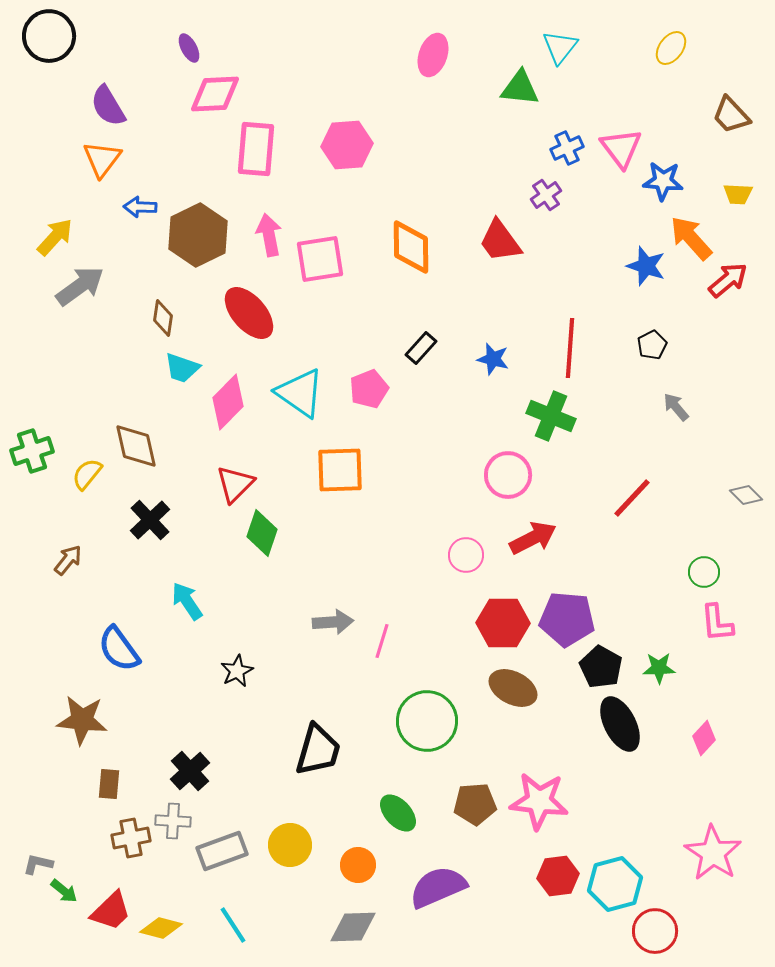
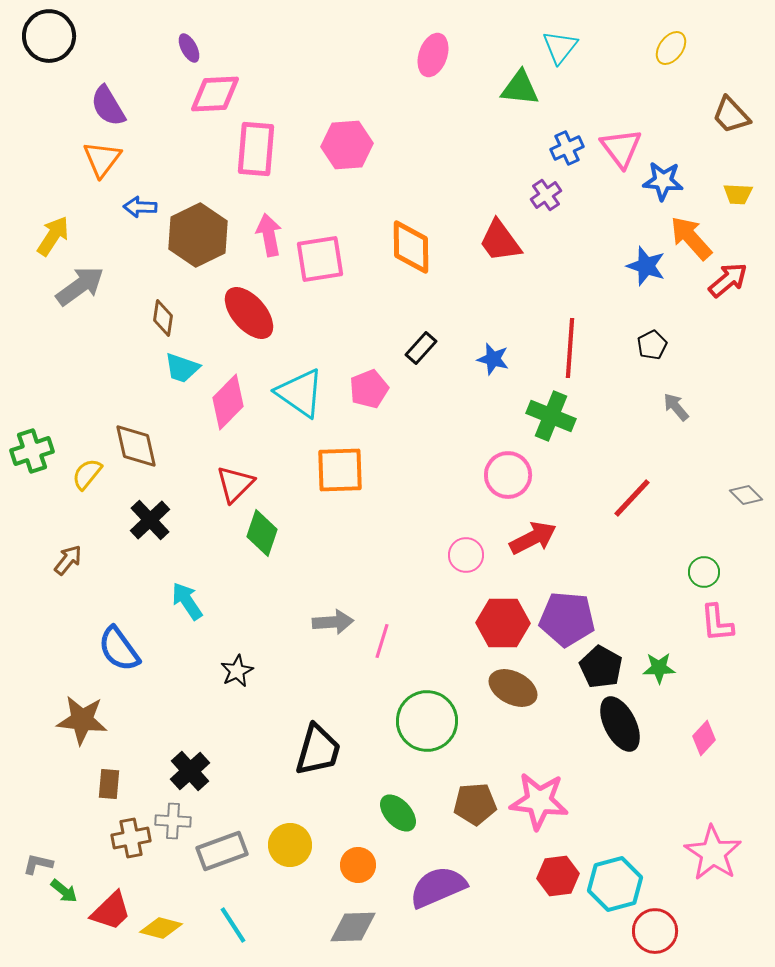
yellow arrow at (55, 237): moved 2 px left, 1 px up; rotated 9 degrees counterclockwise
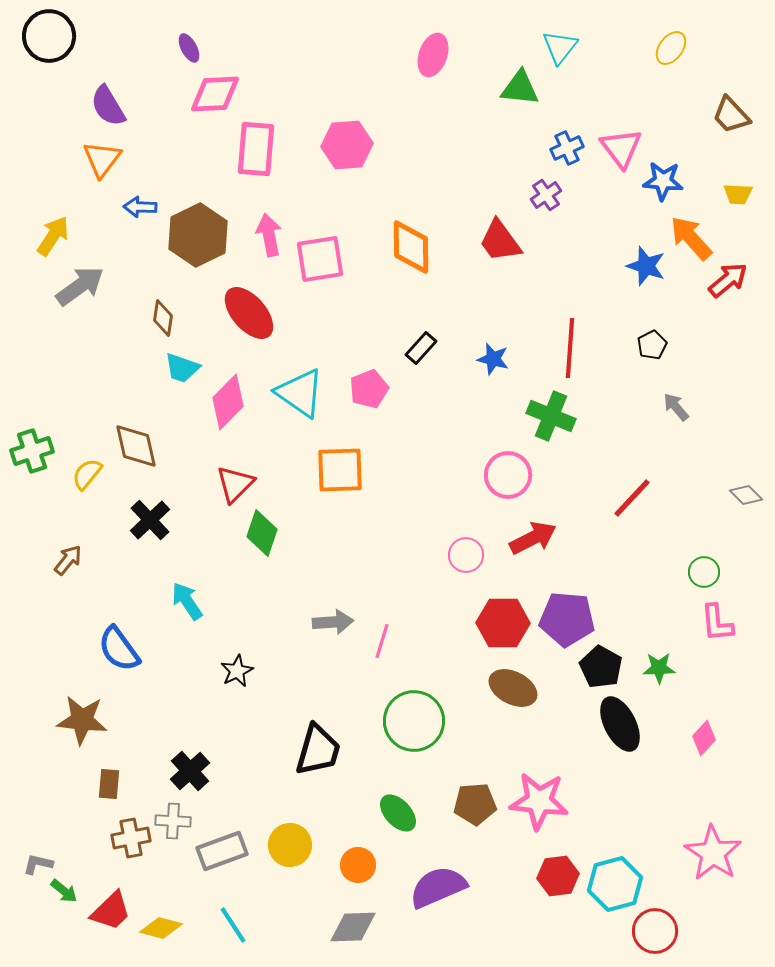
green circle at (427, 721): moved 13 px left
